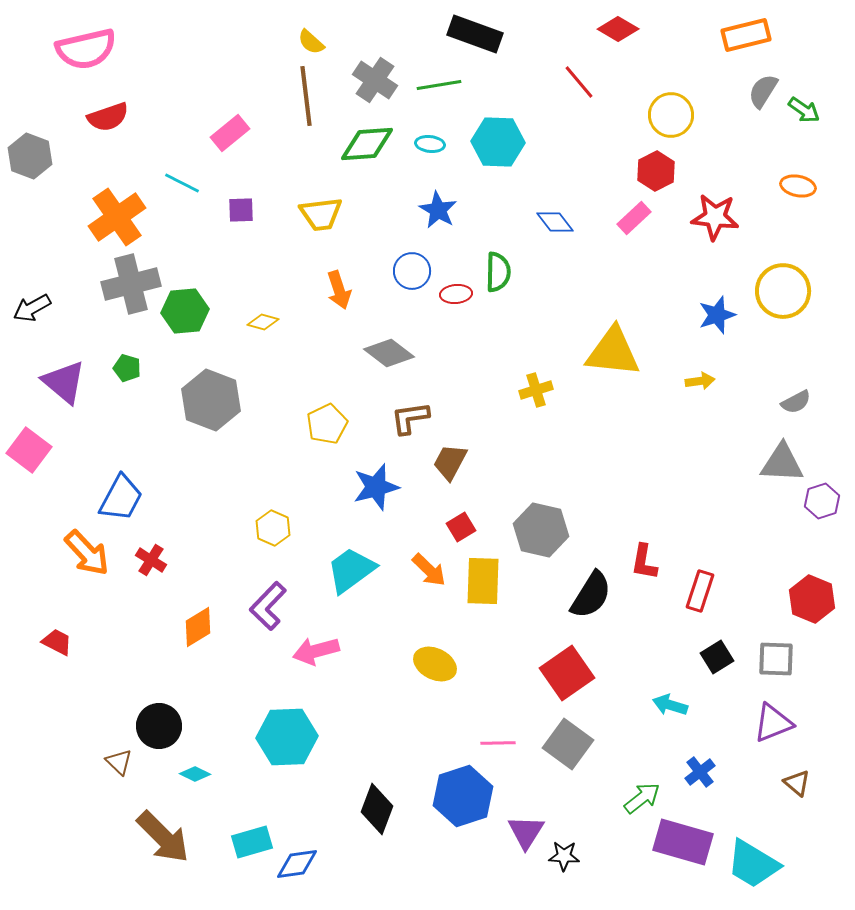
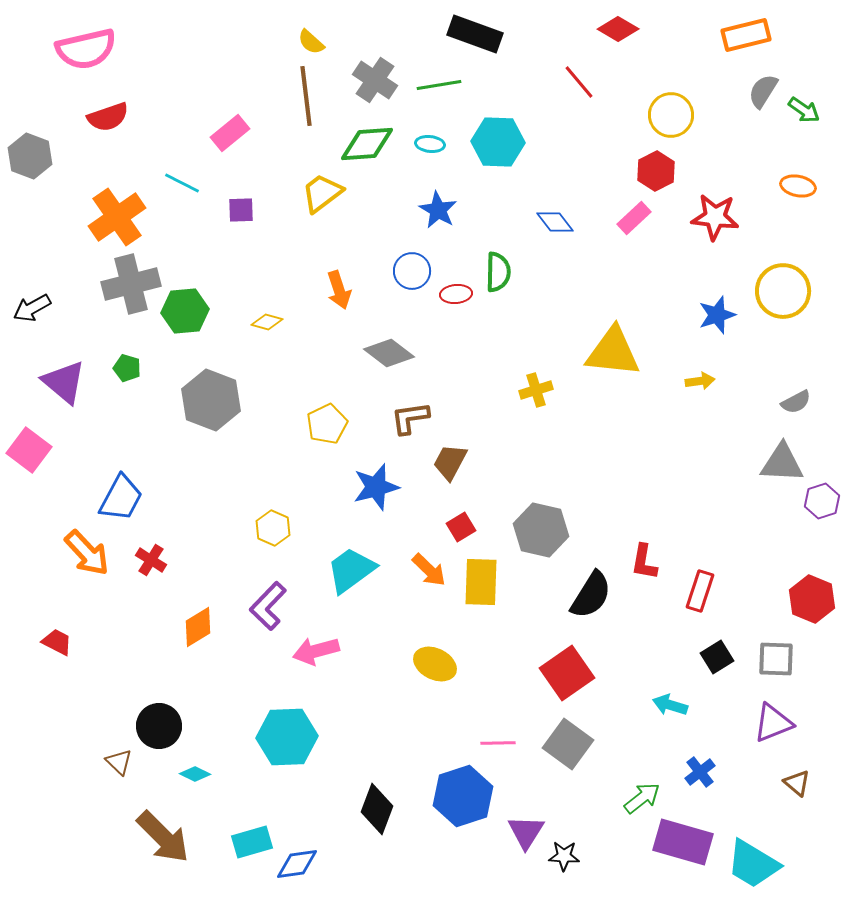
yellow trapezoid at (321, 214): moved 1 px right, 21 px up; rotated 150 degrees clockwise
yellow diamond at (263, 322): moved 4 px right
yellow rectangle at (483, 581): moved 2 px left, 1 px down
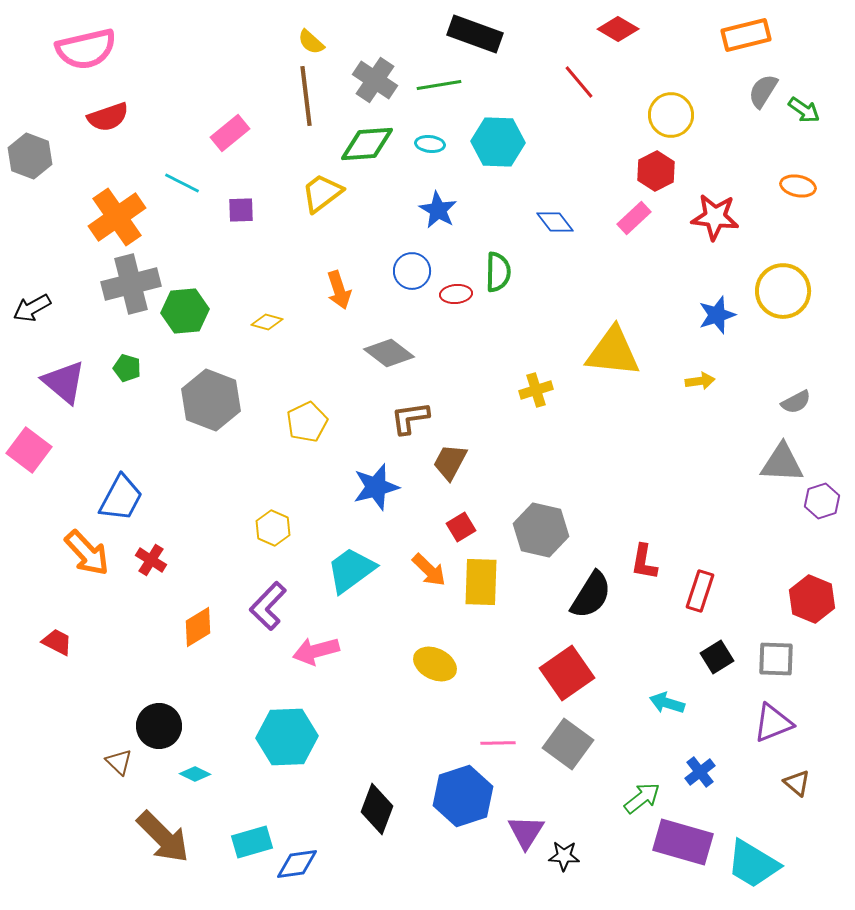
yellow pentagon at (327, 424): moved 20 px left, 2 px up
cyan arrow at (670, 705): moved 3 px left, 2 px up
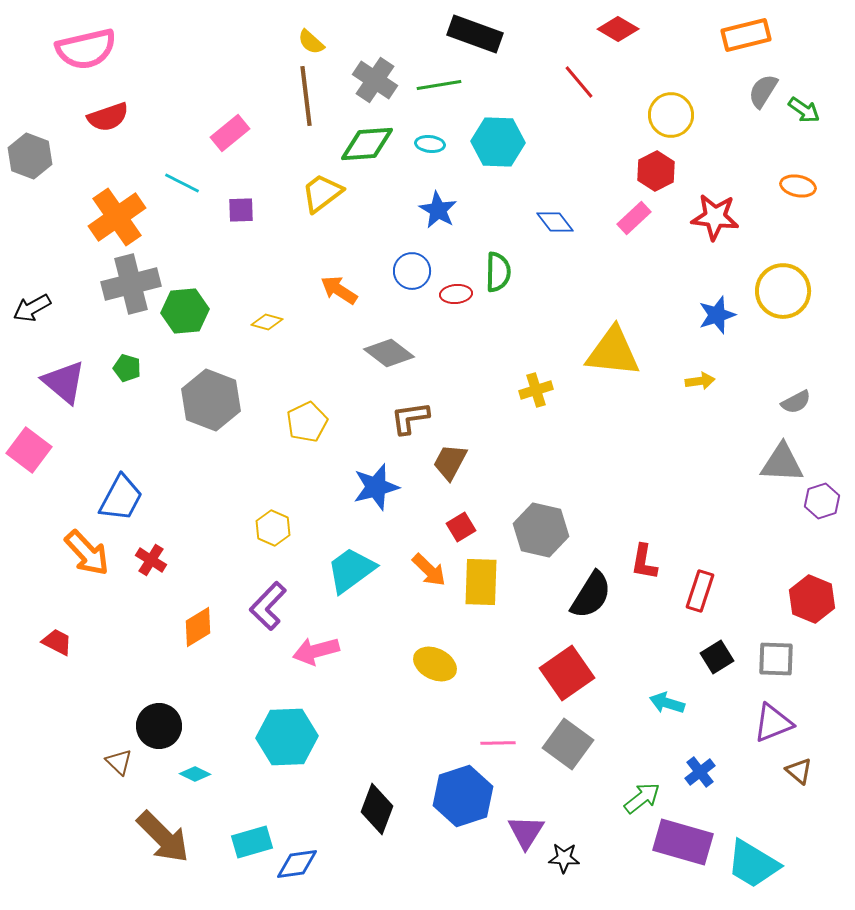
orange arrow at (339, 290): rotated 141 degrees clockwise
brown triangle at (797, 783): moved 2 px right, 12 px up
black star at (564, 856): moved 2 px down
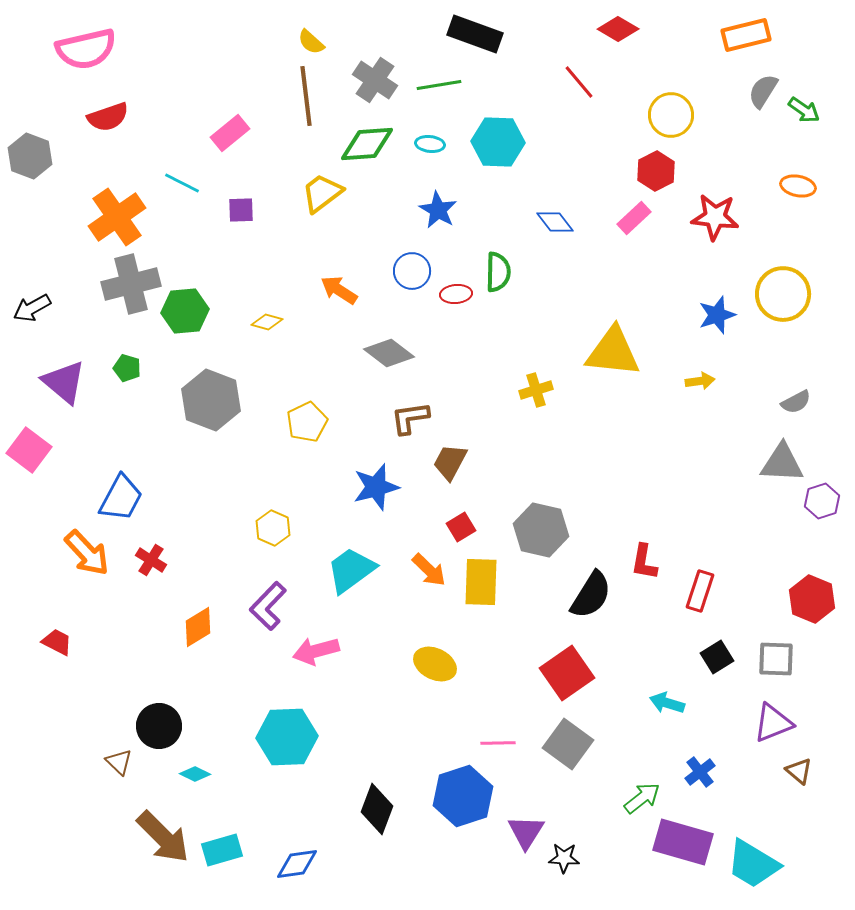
yellow circle at (783, 291): moved 3 px down
cyan rectangle at (252, 842): moved 30 px left, 8 px down
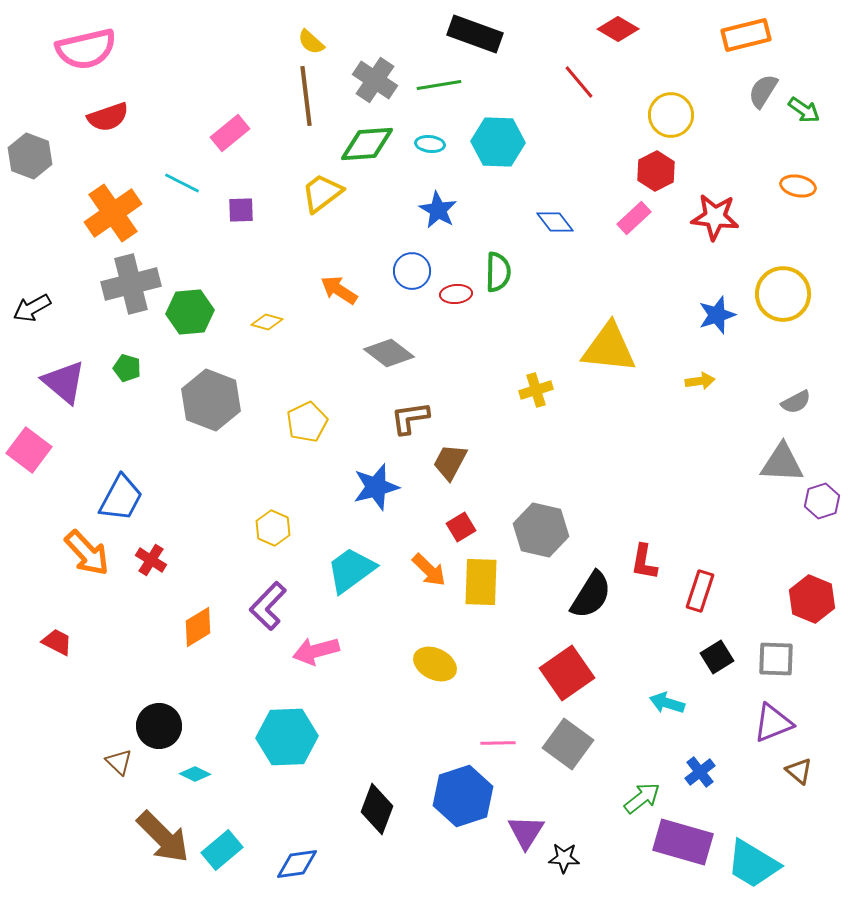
orange cross at (117, 217): moved 4 px left, 4 px up
green hexagon at (185, 311): moved 5 px right, 1 px down
yellow triangle at (613, 352): moved 4 px left, 4 px up
cyan rectangle at (222, 850): rotated 24 degrees counterclockwise
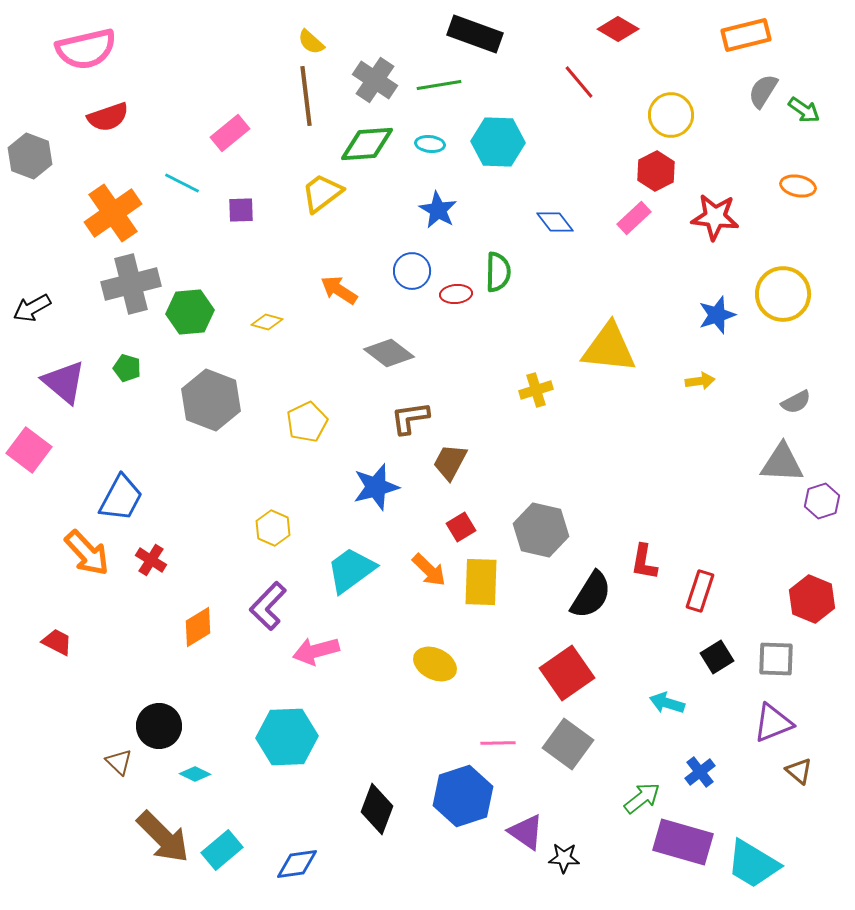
purple triangle at (526, 832): rotated 27 degrees counterclockwise
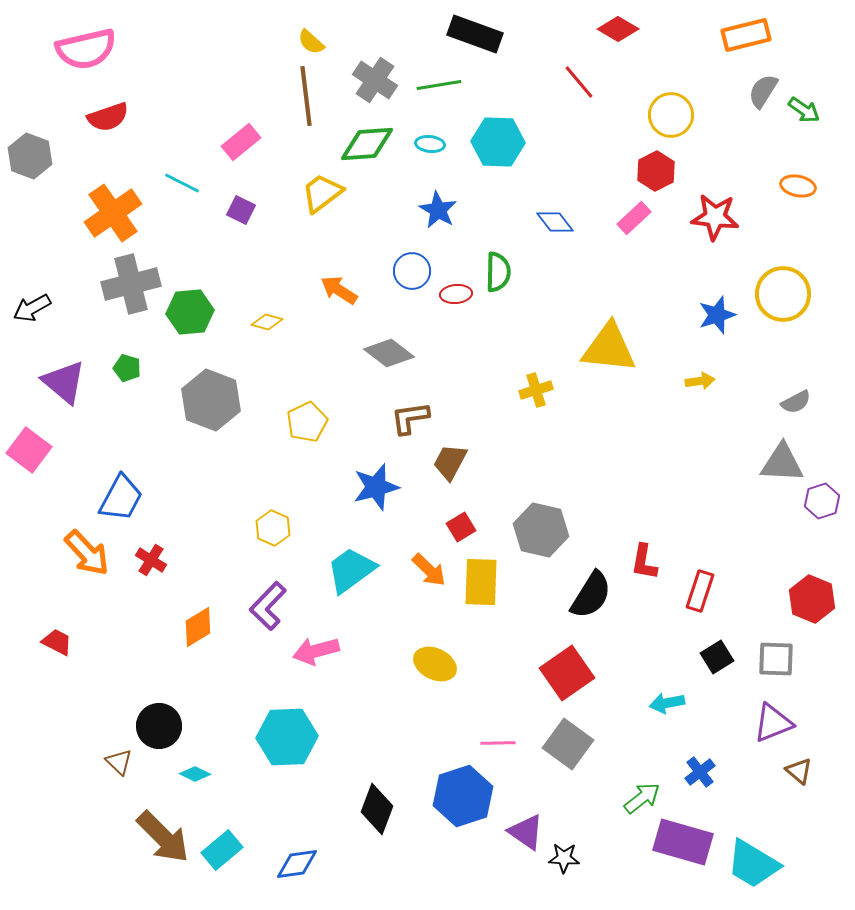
pink rectangle at (230, 133): moved 11 px right, 9 px down
purple square at (241, 210): rotated 28 degrees clockwise
cyan arrow at (667, 703): rotated 28 degrees counterclockwise
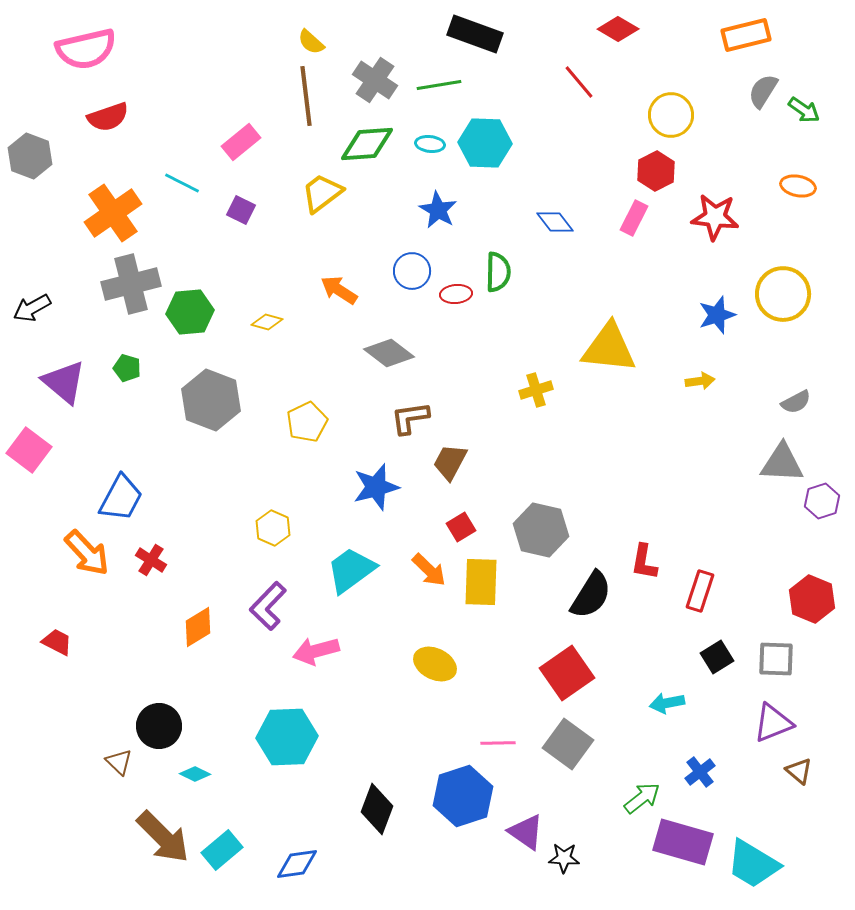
cyan hexagon at (498, 142): moved 13 px left, 1 px down
pink rectangle at (634, 218): rotated 20 degrees counterclockwise
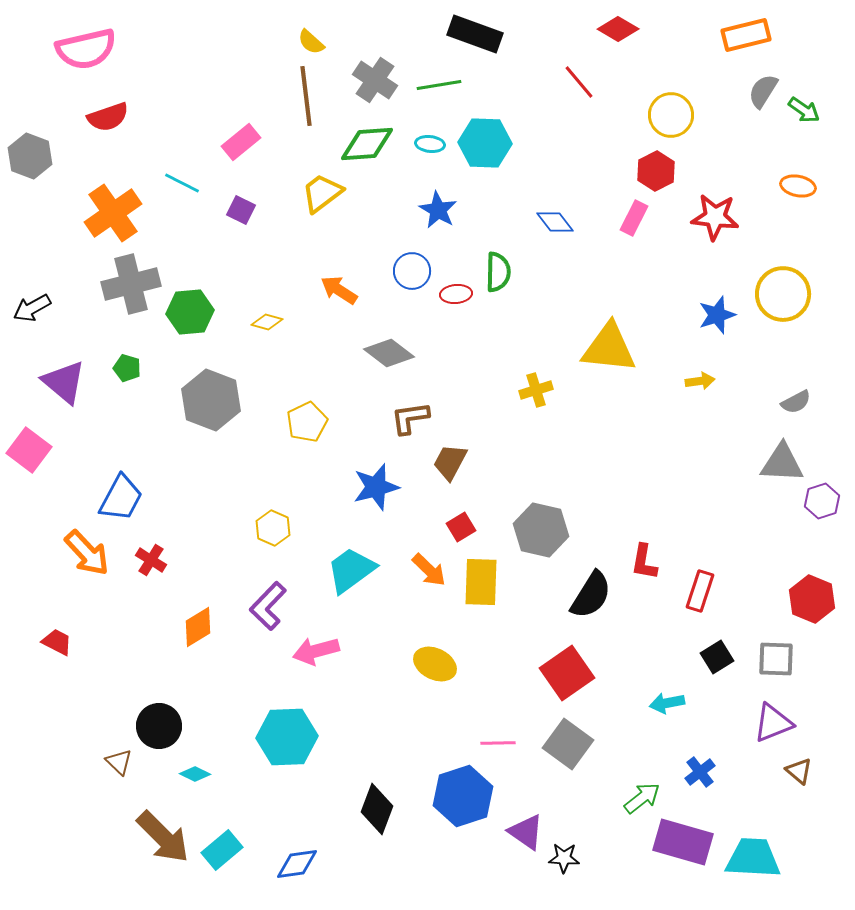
cyan trapezoid at (753, 864): moved 6 px up; rotated 152 degrees clockwise
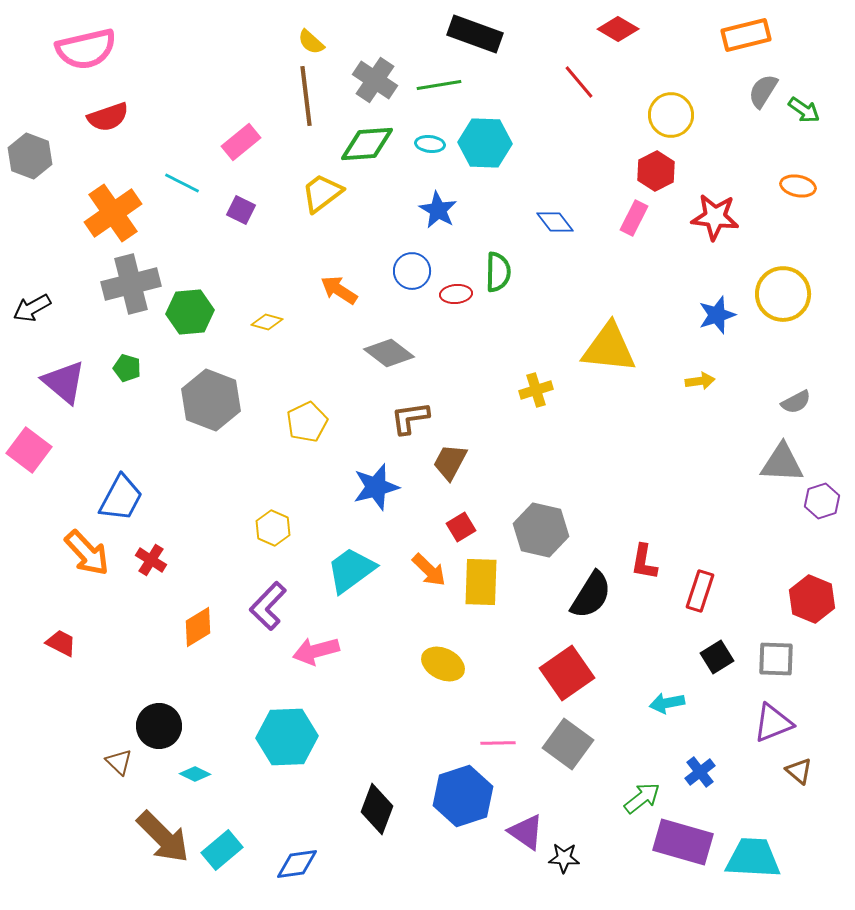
red trapezoid at (57, 642): moved 4 px right, 1 px down
yellow ellipse at (435, 664): moved 8 px right
